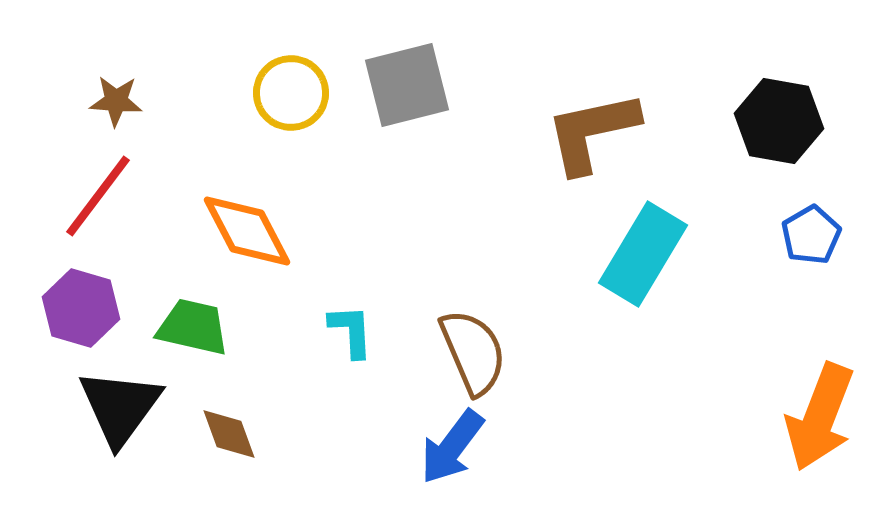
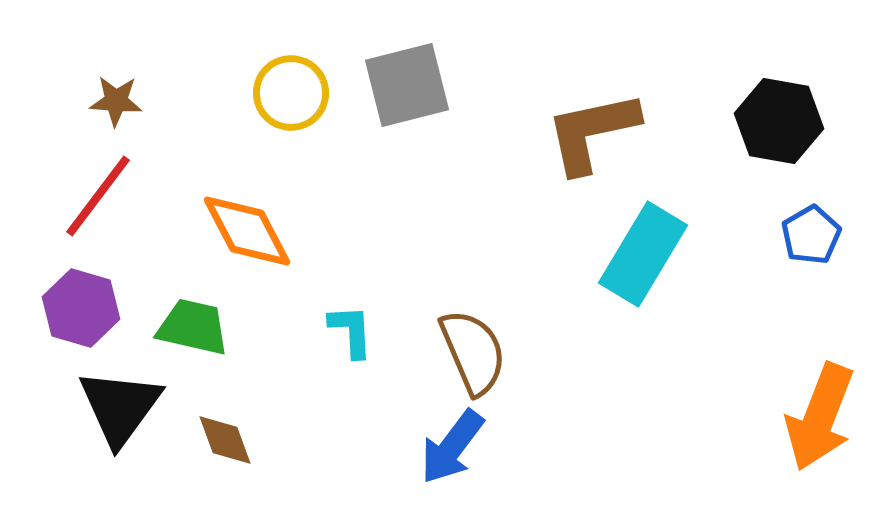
brown diamond: moved 4 px left, 6 px down
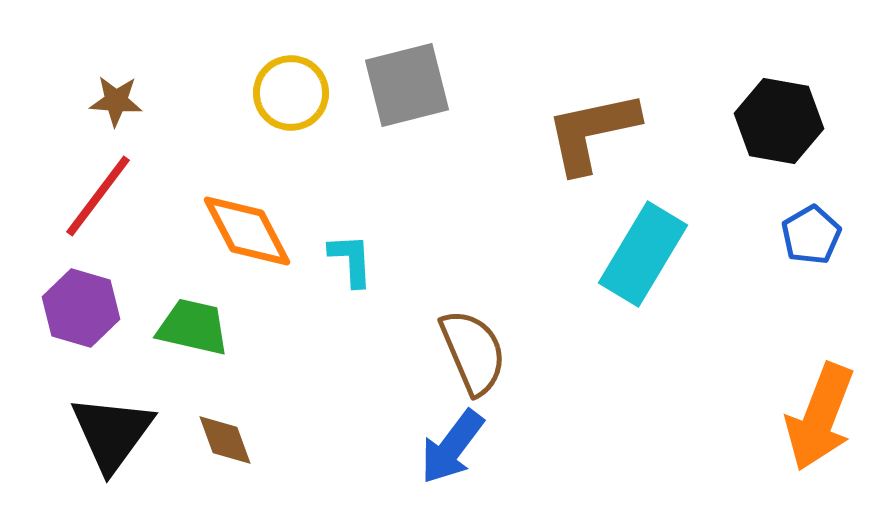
cyan L-shape: moved 71 px up
black triangle: moved 8 px left, 26 px down
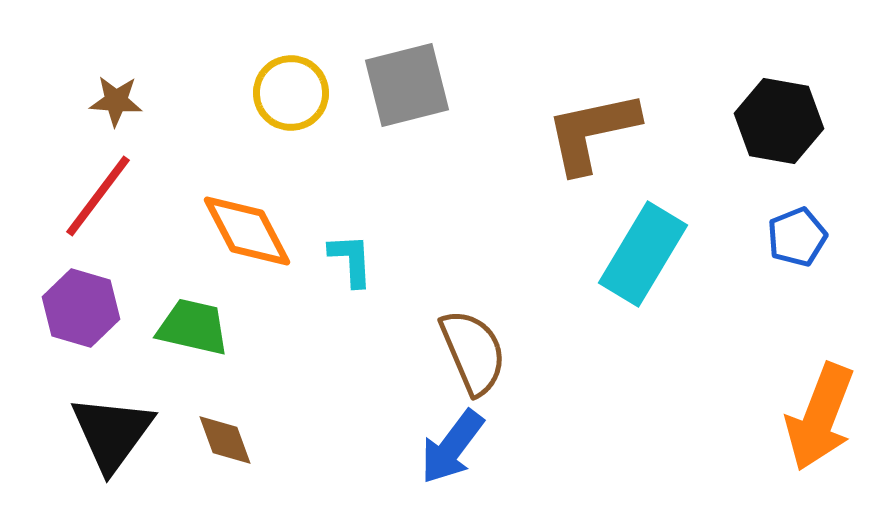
blue pentagon: moved 14 px left, 2 px down; rotated 8 degrees clockwise
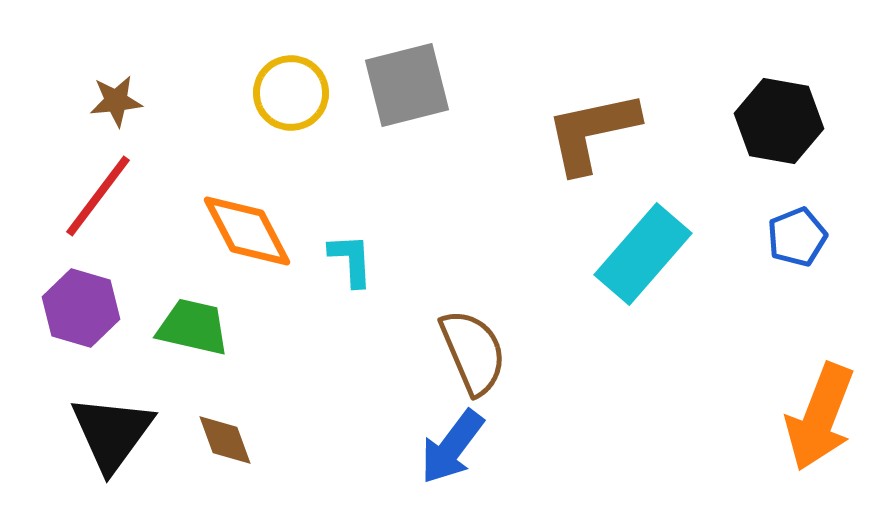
brown star: rotated 10 degrees counterclockwise
cyan rectangle: rotated 10 degrees clockwise
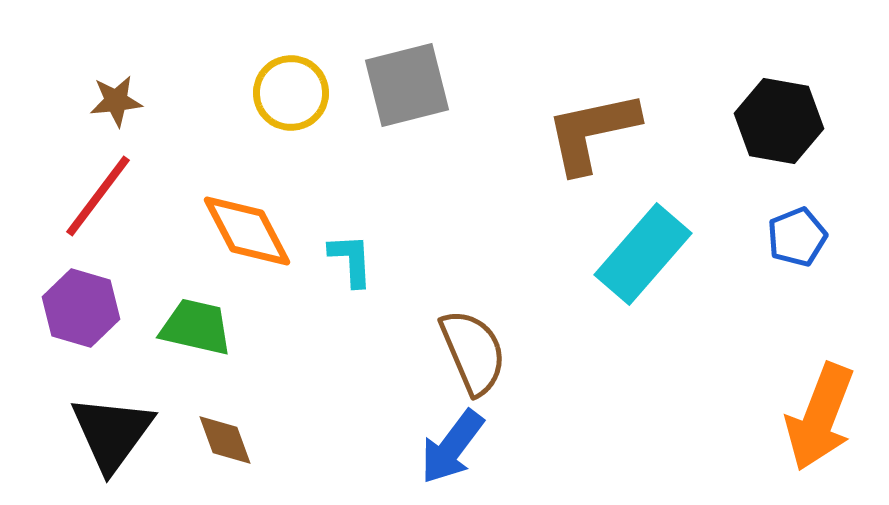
green trapezoid: moved 3 px right
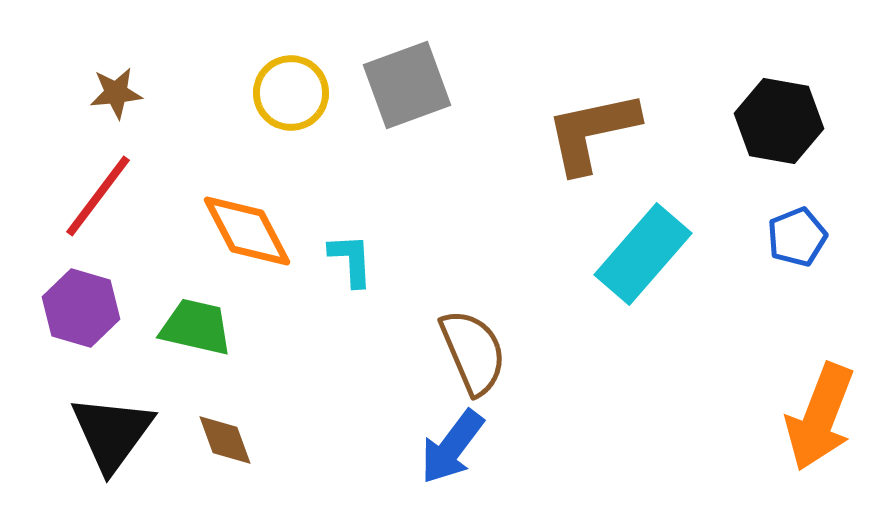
gray square: rotated 6 degrees counterclockwise
brown star: moved 8 px up
